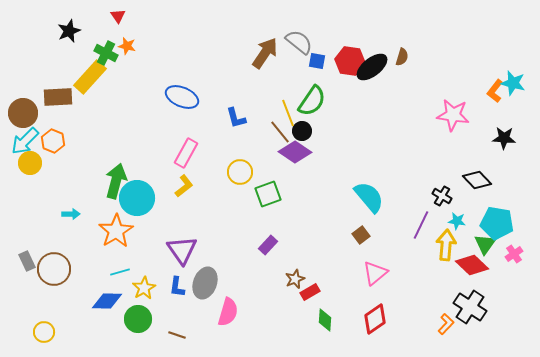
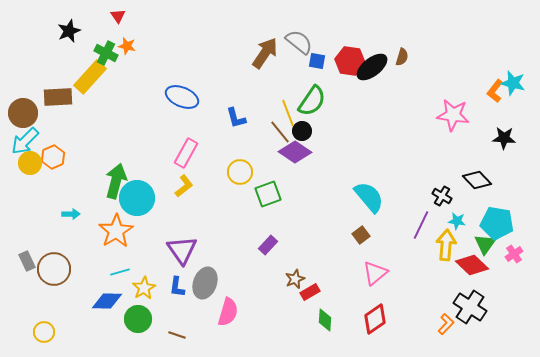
orange hexagon at (53, 141): moved 16 px down; rotated 15 degrees clockwise
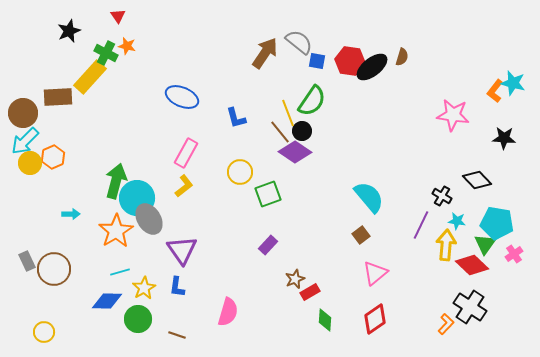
gray ellipse at (205, 283): moved 56 px left, 64 px up; rotated 52 degrees counterclockwise
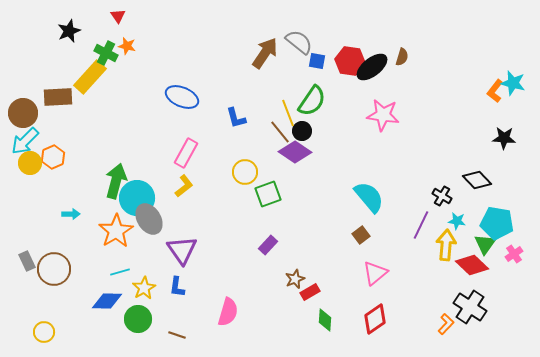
pink star at (453, 115): moved 70 px left
yellow circle at (240, 172): moved 5 px right
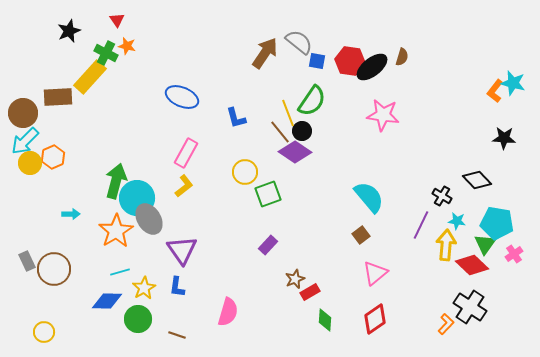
red triangle at (118, 16): moved 1 px left, 4 px down
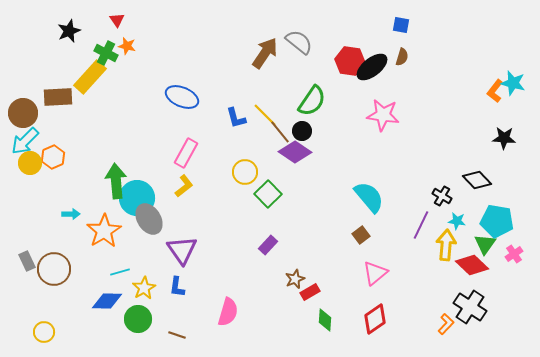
blue square at (317, 61): moved 84 px right, 36 px up
yellow line at (288, 113): moved 23 px left, 2 px down; rotated 24 degrees counterclockwise
green arrow at (116, 181): rotated 20 degrees counterclockwise
green square at (268, 194): rotated 24 degrees counterclockwise
cyan pentagon at (497, 223): moved 2 px up
orange star at (116, 231): moved 12 px left
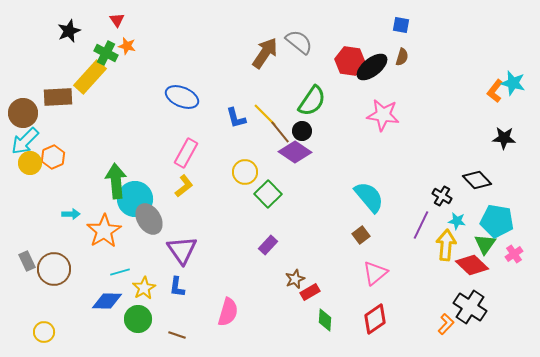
cyan circle at (137, 198): moved 2 px left, 1 px down
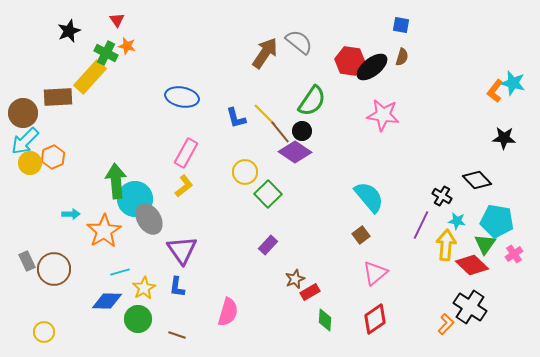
blue ellipse at (182, 97): rotated 12 degrees counterclockwise
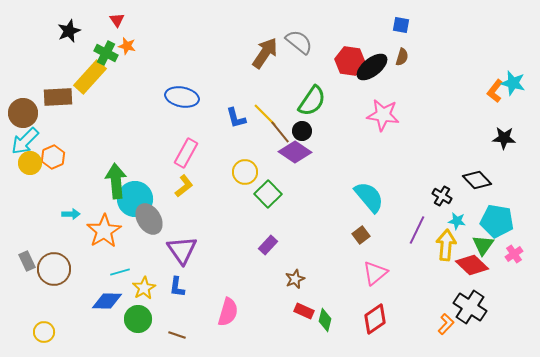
purple line at (421, 225): moved 4 px left, 5 px down
green triangle at (485, 244): moved 2 px left, 1 px down
red rectangle at (310, 292): moved 6 px left, 19 px down; rotated 54 degrees clockwise
green diamond at (325, 320): rotated 10 degrees clockwise
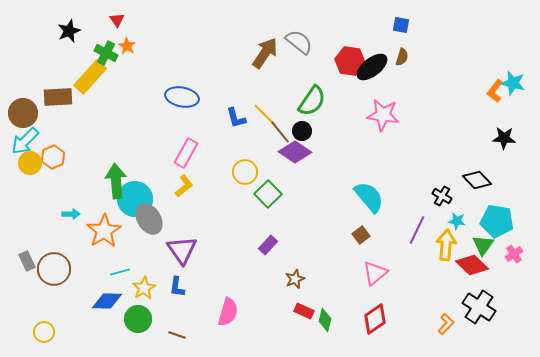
orange star at (127, 46): rotated 18 degrees clockwise
black cross at (470, 307): moved 9 px right
